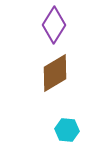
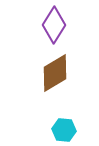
cyan hexagon: moved 3 px left
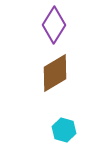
cyan hexagon: rotated 10 degrees clockwise
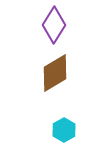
cyan hexagon: rotated 15 degrees clockwise
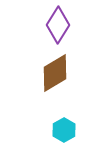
purple diamond: moved 4 px right
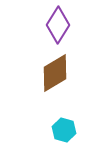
cyan hexagon: rotated 15 degrees counterclockwise
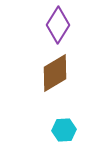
cyan hexagon: rotated 20 degrees counterclockwise
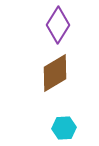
cyan hexagon: moved 2 px up
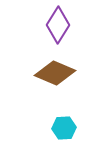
brown diamond: rotated 54 degrees clockwise
